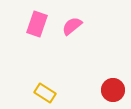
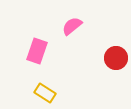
pink rectangle: moved 27 px down
red circle: moved 3 px right, 32 px up
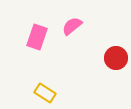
pink rectangle: moved 14 px up
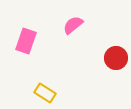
pink semicircle: moved 1 px right, 1 px up
pink rectangle: moved 11 px left, 4 px down
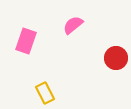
yellow rectangle: rotated 30 degrees clockwise
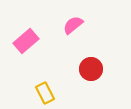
pink rectangle: rotated 30 degrees clockwise
red circle: moved 25 px left, 11 px down
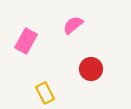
pink rectangle: rotated 20 degrees counterclockwise
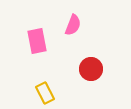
pink semicircle: rotated 150 degrees clockwise
pink rectangle: moved 11 px right; rotated 40 degrees counterclockwise
